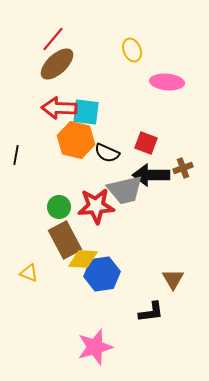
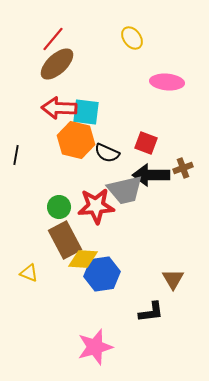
yellow ellipse: moved 12 px up; rotated 15 degrees counterclockwise
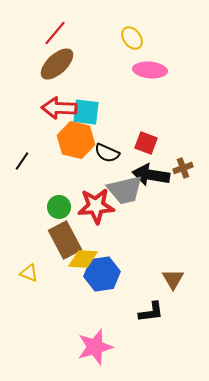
red line: moved 2 px right, 6 px up
pink ellipse: moved 17 px left, 12 px up
black line: moved 6 px right, 6 px down; rotated 24 degrees clockwise
black arrow: rotated 9 degrees clockwise
